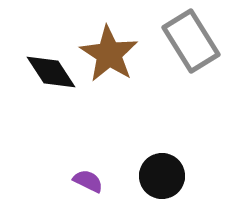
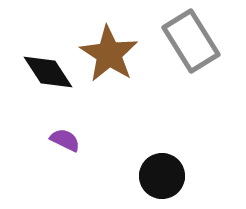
black diamond: moved 3 px left
purple semicircle: moved 23 px left, 41 px up
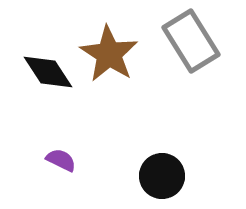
purple semicircle: moved 4 px left, 20 px down
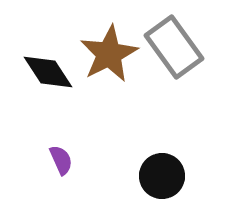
gray rectangle: moved 17 px left, 6 px down; rotated 4 degrees counterclockwise
brown star: rotated 12 degrees clockwise
purple semicircle: rotated 40 degrees clockwise
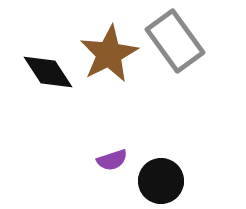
gray rectangle: moved 1 px right, 6 px up
purple semicircle: moved 51 px right; rotated 96 degrees clockwise
black circle: moved 1 px left, 5 px down
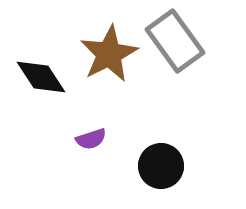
black diamond: moved 7 px left, 5 px down
purple semicircle: moved 21 px left, 21 px up
black circle: moved 15 px up
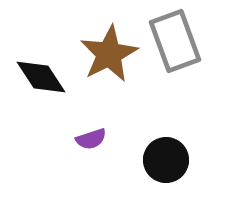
gray rectangle: rotated 16 degrees clockwise
black circle: moved 5 px right, 6 px up
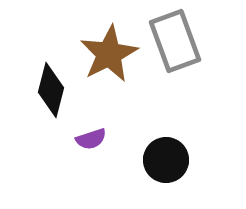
black diamond: moved 10 px right, 13 px down; rotated 48 degrees clockwise
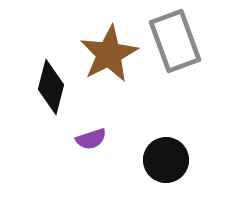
black diamond: moved 3 px up
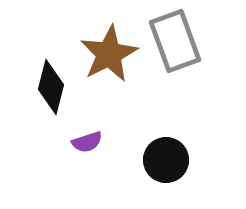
purple semicircle: moved 4 px left, 3 px down
